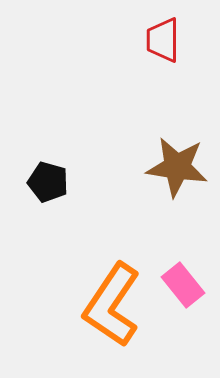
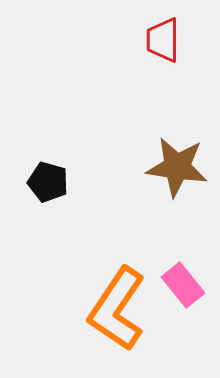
orange L-shape: moved 5 px right, 4 px down
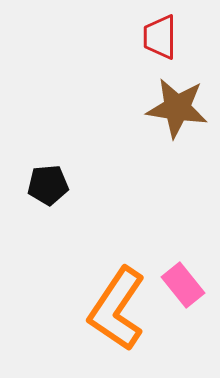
red trapezoid: moved 3 px left, 3 px up
brown star: moved 59 px up
black pentagon: moved 3 px down; rotated 21 degrees counterclockwise
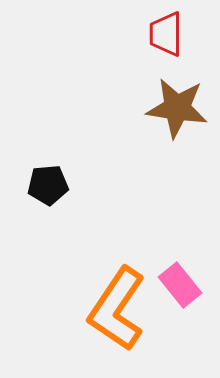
red trapezoid: moved 6 px right, 3 px up
pink rectangle: moved 3 px left
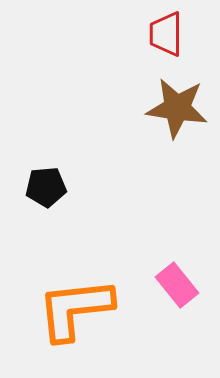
black pentagon: moved 2 px left, 2 px down
pink rectangle: moved 3 px left
orange L-shape: moved 42 px left; rotated 50 degrees clockwise
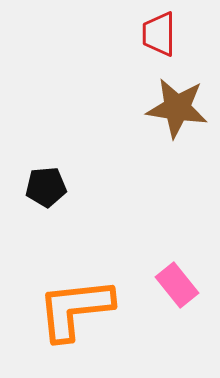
red trapezoid: moved 7 px left
